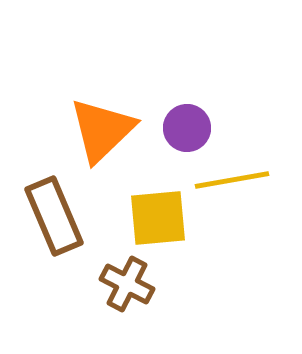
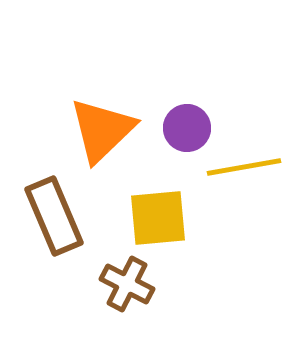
yellow line: moved 12 px right, 13 px up
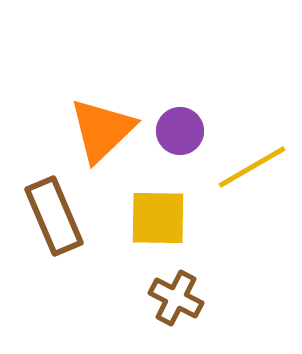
purple circle: moved 7 px left, 3 px down
yellow line: moved 8 px right; rotated 20 degrees counterclockwise
yellow square: rotated 6 degrees clockwise
brown cross: moved 49 px right, 14 px down
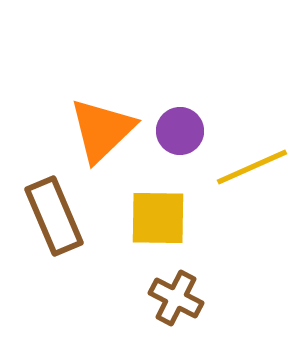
yellow line: rotated 6 degrees clockwise
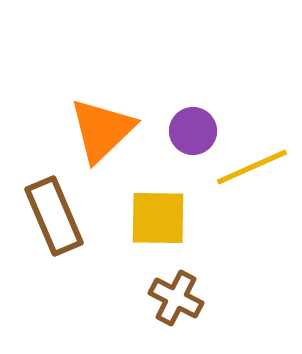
purple circle: moved 13 px right
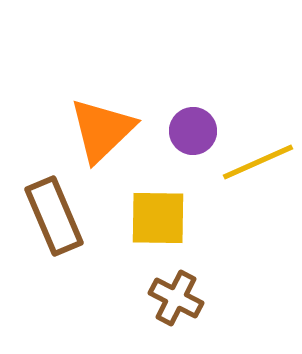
yellow line: moved 6 px right, 5 px up
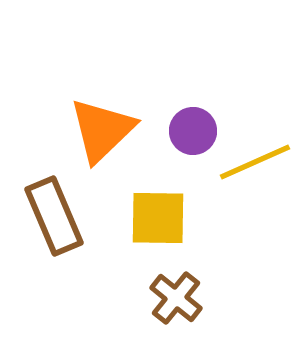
yellow line: moved 3 px left
brown cross: rotated 12 degrees clockwise
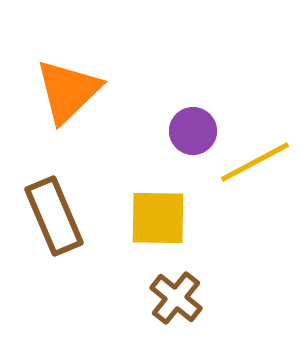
orange triangle: moved 34 px left, 39 px up
yellow line: rotated 4 degrees counterclockwise
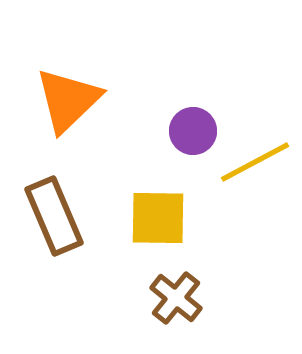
orange triangle: moved 9 px down
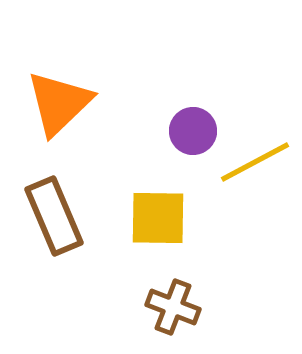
orange triangle: moved 9 px left, 3 px down
brown cross: moved 3 px left, 9 px down; rotated 18 degrees counterclockwise
